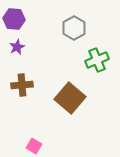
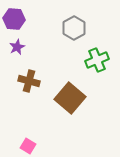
brown cross: moved 7 px right, 4 px up; rotated 20 degrees clockwise
pink square: moved 6 px left
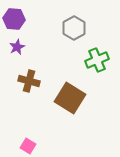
brown square: rotated 8 degrees counterclockwise
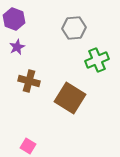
purple hexagon: rotated 15 degrees clockwise
gray hexagon: rotated 25 degrees clockwise
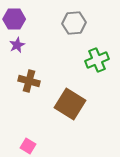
purple hexagon: rotated 20 degrees counterclockwise
gray hexagon: moved 5 px up
purple star: moved 2 px up
brown square: moved 6 px down
